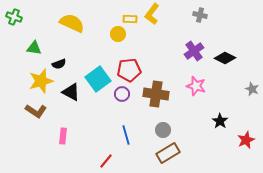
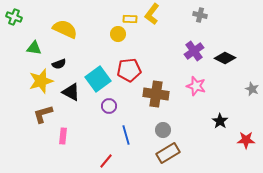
yellow semicircle: moved 7 px left, 6 px down
purple circle: moved 13 px left, 12 px down
brown L-shape: moved 7 px right, 3 px down; rotated 130 degrees clockwise
red star: rotated 24 degrees clockwise
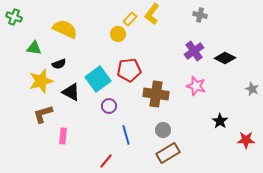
yellow rectangle: rotated 48 degrees counterclockwise
